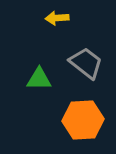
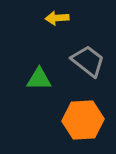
gray trapezoid: moved 2 px right, 2 px up
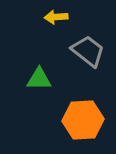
yellow arrow: moved 1 px left, 1 px up
gray trapezoid: moved 10 px up
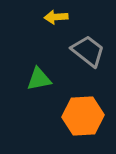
green triangle: rotated 12 degrees counterclockwise
orange hexagon: moved 4 px up
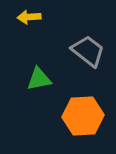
yellow arrow: moved 27 px left
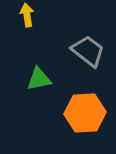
yellow arrow: moved 2 px left, 2 px up; rotated 85 degrees clockwise
orange hexagon: moved 2 px right, 3 px up
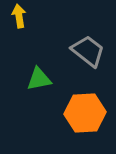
yellow arrow: moved 8 px left, 1 px down
